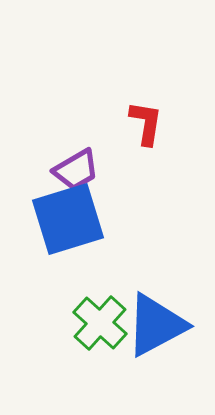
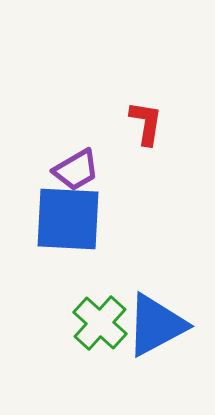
blue square: rotated 20 degrees clockwise
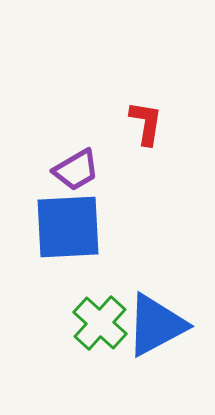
blue square: moved 8 px down; rotated 6 degrees counterclockwise
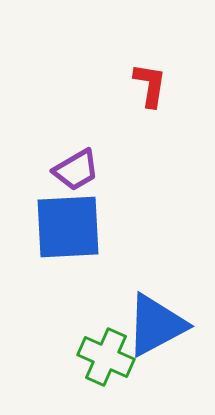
red L-shape: moved 4 px right, 38 px up
green cross: moved 6 px right, 34 px down; rotated 18 degrees counterclockwise
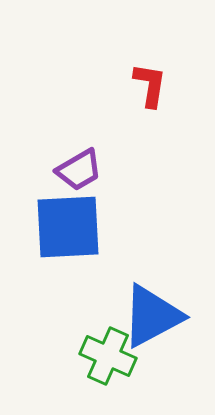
purple trapezoid: moved 3 px right
blue triangle: moved 4 px left, 9 px up
green cross: moved 2 px right, 1 px up
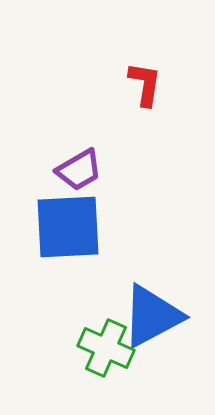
red L-shape: moved 5 px left, 1 px up
green cross: moved 2 px left, 8 px up
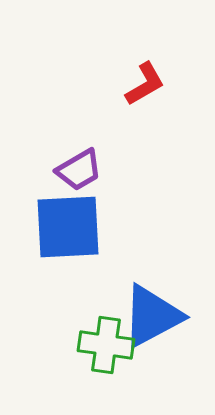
red L-shape: rotated 51 degrees clockwise
green cross: moved 3 px up; rotated 16 degrees counterclockwise
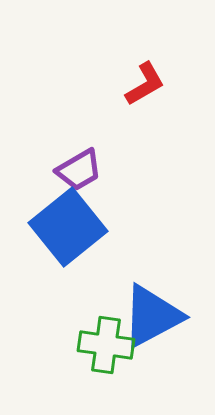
blue square: rotated 36 degrees counterclockwise
